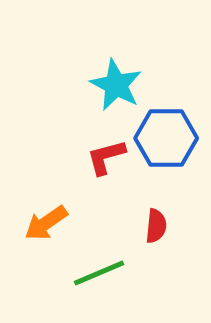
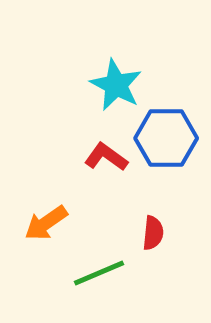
red L-shape: rotated 51 degrees clockwise
red semicircle: moved 3 px left, 7 px down
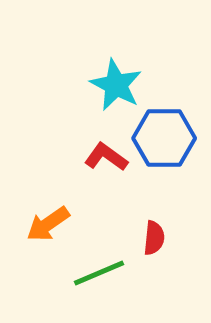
blue hexagon: moved 2 px left
orange arrow: moved 2 px right, 1 px down
red semicircle: moved 1 px right, 5 px down
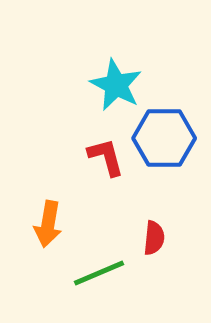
red L-shape: rotated 39 degrees clockwise
orange arrow: rotated 45 degrees counterclockwise
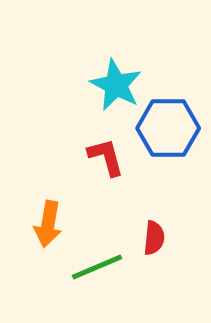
blue hexagon: moved 4 px right, 10 px up
green line: moved 2 px left, 6 px up
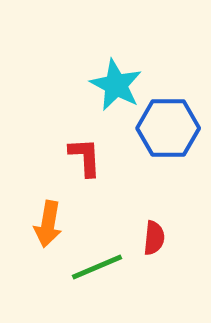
red L-shape: moved 21 px left; rotated 12 degrees clockwise
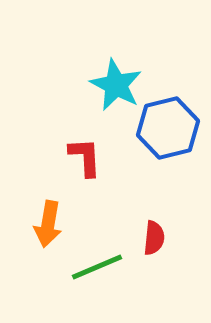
blue hexagon: rotated 14 degrees counterclockwise
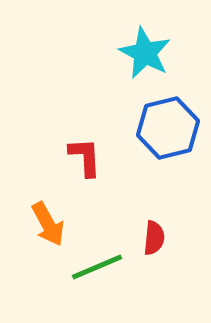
cyan star: moved 29 px right, 32 px up
orange arrow: rotated 39 degrees counterclockwise
